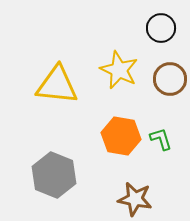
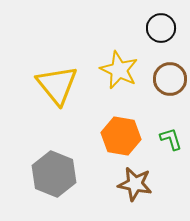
yellow triangle: rotated 45 degrees clockwise
green L-shape: moved 10 px right
gray hexagon: moved 1 px up
brown star: moved 15 px up
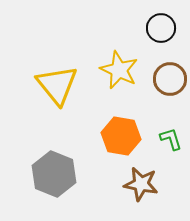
brown star: moved 6 px right
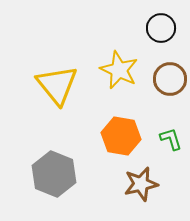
brown star: rotated 24 degrees counterclockwise
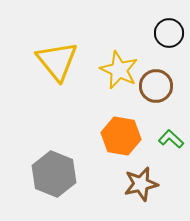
black circle: moved 8 px right, 5 px down
brown circle: moved 14 px left, 7 px down
yellow triangle: moved 24 px up
green L-shape: rotated 30 degrees counterclockwise
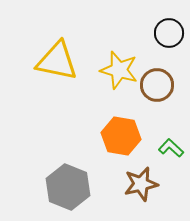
yellow triangle: rotated 39 degrees counterclockwise
yellow star: rotated 9 degrees counterclockwise
brown circle: moved 1 px right, 1 px up
green L-shape: moved 9 px down
gray hexagon: moved 14 px right, 13 px down
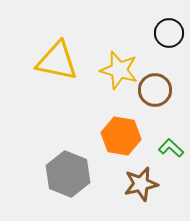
brown circle: moved 2 px left, 5 px down
gray hexagon: moved 13 px up
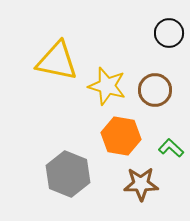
yellow star: moved 12 px left, 16 px down
brown star: rotated 12 degrees clockwise
